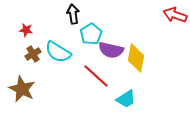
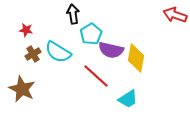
cyan trapezoid: moved 2 px right
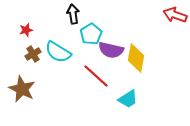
red star: rotated 24 degrees counterclockwise
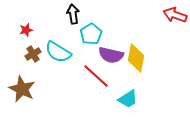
purple semicircle: moved 5 px down
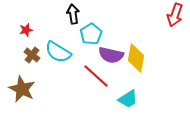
red arrow: rotated 90 degrees counterclockwise
brown cross: moved 1 px left, 1 px down; rotated 21 degrees counterclockwise
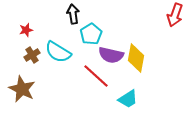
brown cross: rotated 21 degrees clockwise
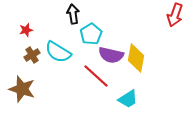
brown star: rotated 8 degrees counterclockwise
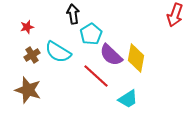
red star: moved 1 px right, 3 px up
purple semicircle: rotated 30 degrees clockwise
brown star: moved 6 px right, 1 px down
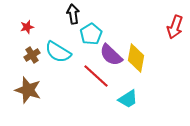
red arrow: moved 12 px down
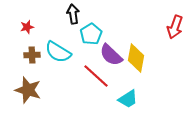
brown cross: rotated 28 degrees clockwise
